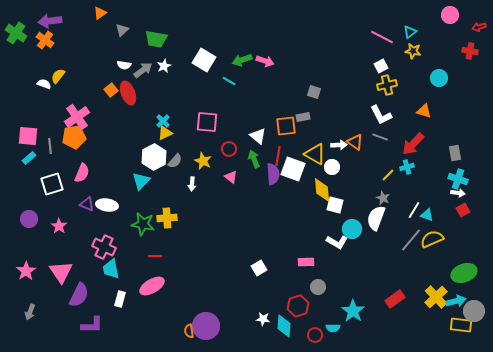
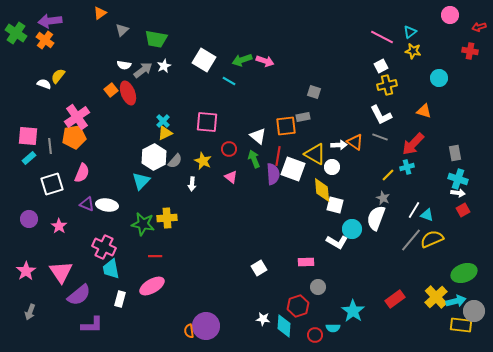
purple semicircle at (79, 295): rotated 25 degrees clockwise
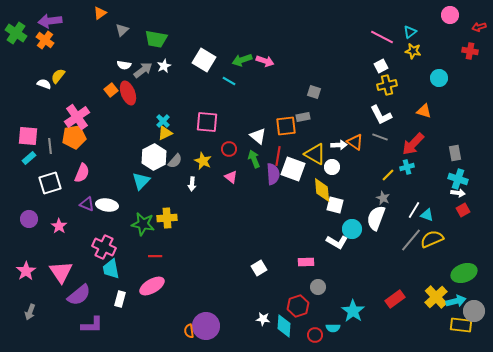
white square at (52, 184): moved 2 px left, 1 px up
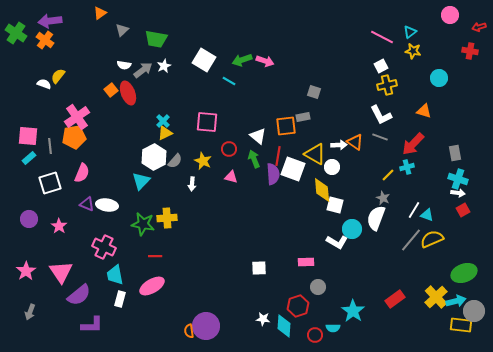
pink triangle at (231, 177): rotated 24 degrees counterclockwise
white square at (259, 268): rotated 28 degrees clockwise
cyan trapezoid at (111, 269): moved 4 px right, 6 px down
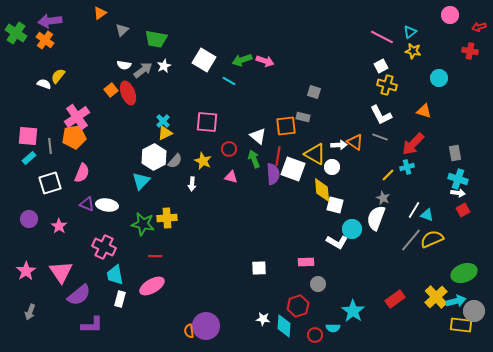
yellow cross at (387, 85): rotated 30 degrees clockwise
gray rectangle at (303, 117): rotated 24 degrees clockwise
gray circle at (318, 287): moved 3 px up
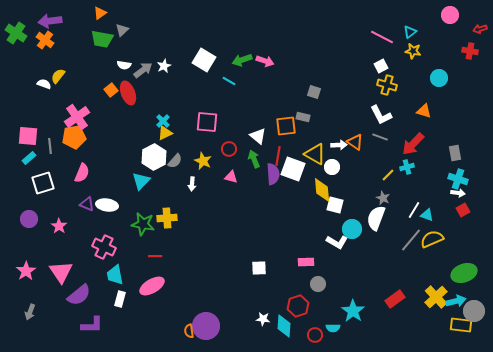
red arrow at (479, 27): moved 1 px right, 2 px down
green trapezoid at (156, 39): moved 54 px left
white square at (50, 183): moved 7 px left
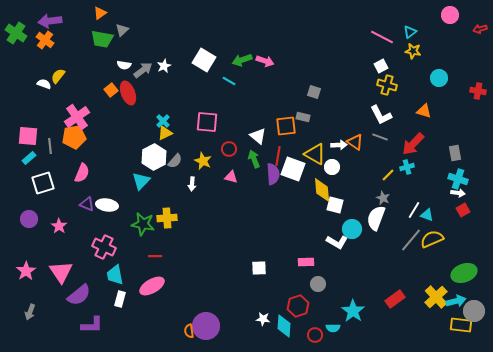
red cross at (470, 51): moved 8 px right, 40 px down
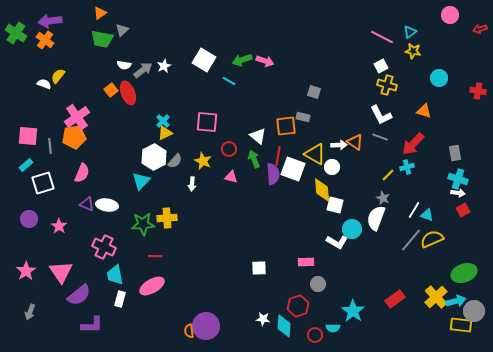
cyan rectangle at (29, 158): moved 3 px left, 7 px down
green star at (143, 224): rotated 15 degrees counterclockwise
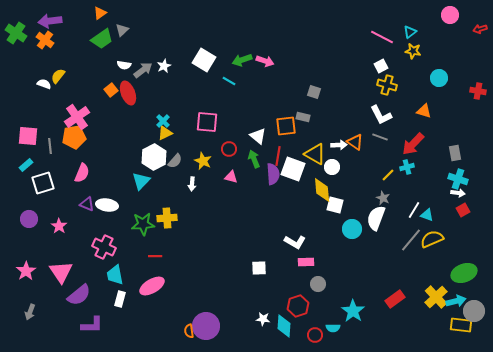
green trapezoid at (102, 39): rotated 45 degrees counterclockwise
white L-shape at (337, 242): moved 42 px left
